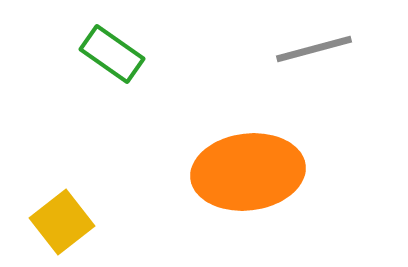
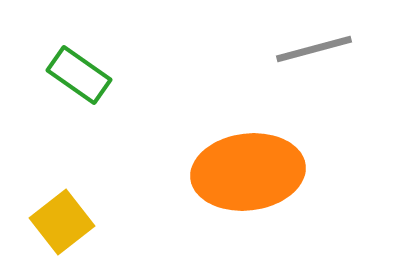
green rectangle: moved 33 px left, 21 px down
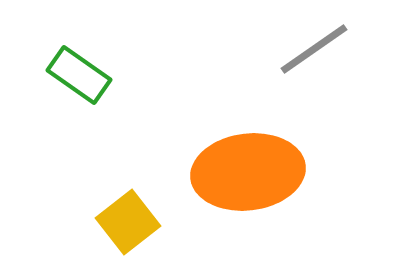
gray line: rotated 20 degrees counterclockwise
yellow square: moved 66 px right
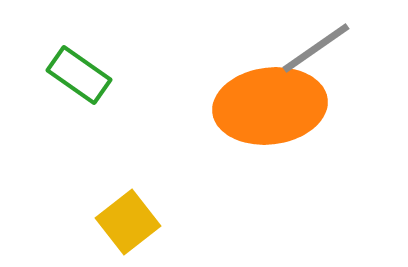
gray line: moved 2 px right, 1 px up
orange ellipse: moved 22 px right, 66 px up
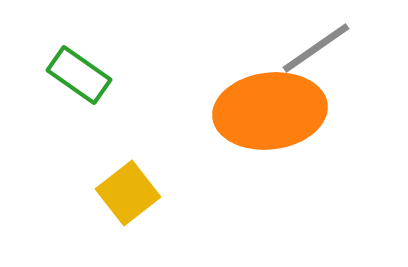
orange ellipse: moved 5 px down
yellow square: moved 29 px up
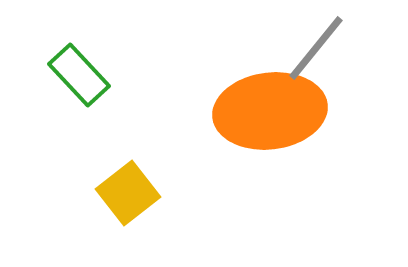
gray line: rotated 16 degrees counterclockwise
green rectangle: rotated 12 degrees clockwise
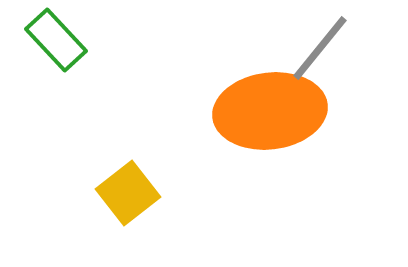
gray line: moved 4 px right
green rectangle: moved 23 px left, 35 px up
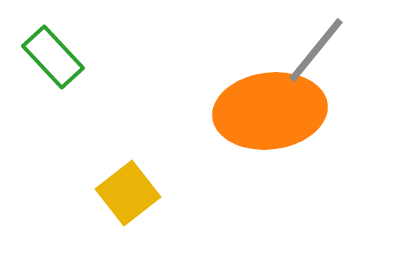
green rectangle: moved 3 px left, 17 px down
gray line: moved 4 px left, 2 px down
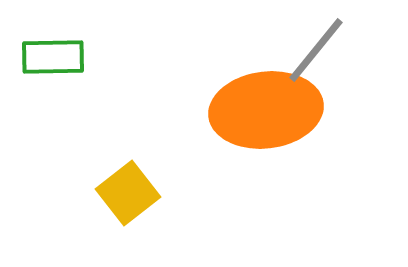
green rectangle: rotated 48 degrees counterclockwise
orange ellipse: moved 4 px left, 1 px up
